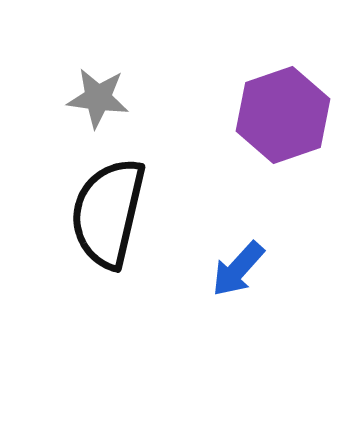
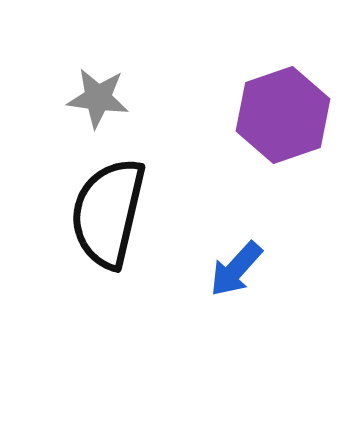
blue arrow: moved 2 px left
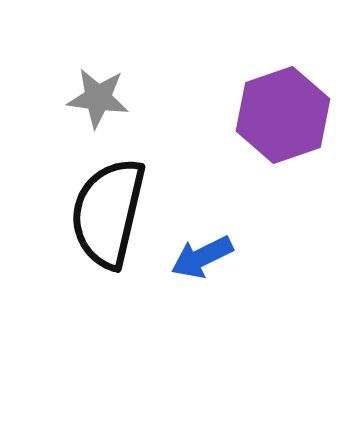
blue arrow: moved 34 px left, 12 px up; rotated 22 degrees clockwise
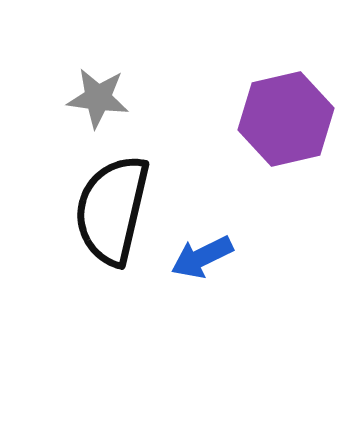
purple hexagon: moved 3 px right, 4 px down; rotated 6 degrees clockwise
black semicircle: moved 4 px right, 3 px up
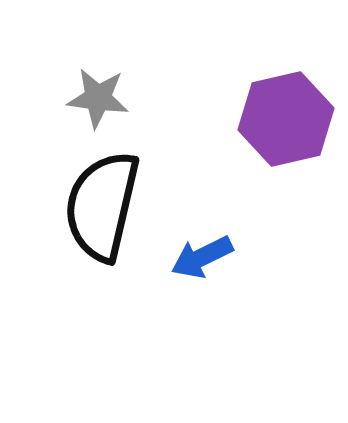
black semicircle: moved 10 px left, 4 px up
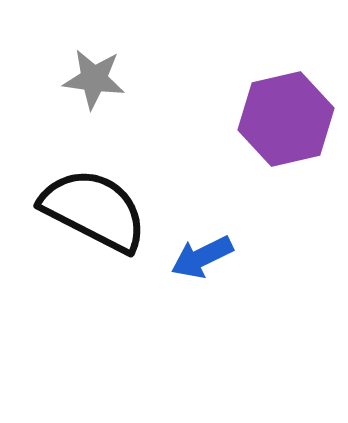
gray star: moved 4 px left, 19 px up
black semicircle: moved 8 px left, 4 px down; rotated 104 degrees clockwise
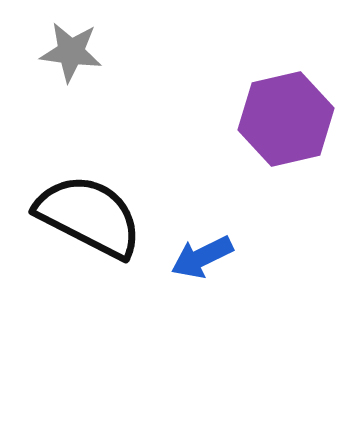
gray star: moved 23 px left, 27 px up
black semicircle: moved 5 px left, 6 px down
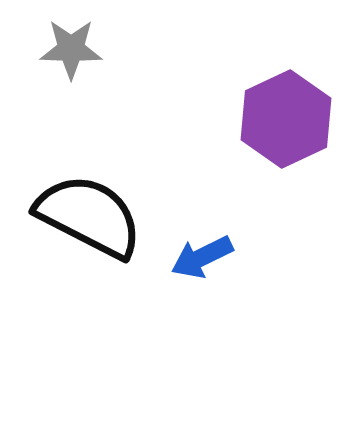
gray star: moved 3 px up; rotated 6 degrees counterclockwise
purple hexagon: rotated 12 degrees counterclockwise
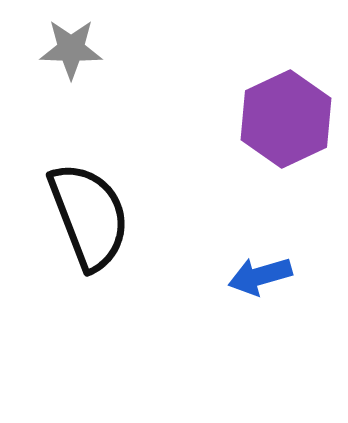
black semicircle: rotated 42 degrees clockwise
blue arrow: moved 58 px right, 19 px down; rotated 10 degrees clockwise
